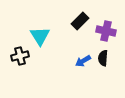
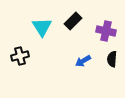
black rectangle: moved 7 px left
cyan triangle: moved 2 px right, 9 px up
black semicircle: moved 9 px right, 1 px down
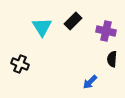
black cross: moved 8 px down; rotated 36 degrees clockwise
blue arrow: moved 7 px right, 21 px down; rotated 14 degrees counterclockwise
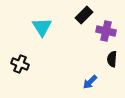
black rectangle: moved 11 px right, 6 px up
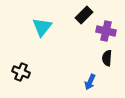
cyan triangle: rotated 10 degrees clockwise
black semicircle: moved 5 px left, 1 px up
black cross: moved 1 px right, 8 px down
blue arrow: rotated 21 degrees counterclockwise
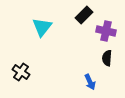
black cross: rotated 12 degrees clockwise
blue arrow: rotated 49 degrees counterclockwise
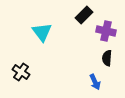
cyan triangle: moved 5 px down; rotated 15 degrees counterclockwise
blue arrow: moved 5 px right
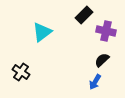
cyan triangle: rotated 30 degrees clockwise
black semicircle: moved 5 px left, 2 px down; rotated 42 degrees clockwise
blue arrow: rotated 56 degrees clockwise
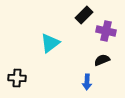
cyan triangle: moved 8 px right, 11 px down
black semicircle: rotated 21 degrees clockwise
black cross: moved 4 px left, 6 px down; rotated 30 degrees counterclockwise
blue arrow: moved 8 px left; rotated 28 degrees counterclockwise
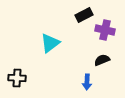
black rectangle: rotated 18 degrees clockwise
purple cross: moved 1 px left, 1 px up
